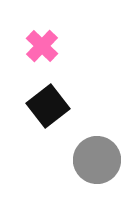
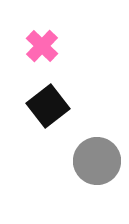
gray circle: moved 1 px down
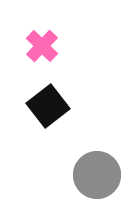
gray circle: moved 14 px down
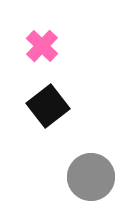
gray circle: moved 6 px left, 2 px down
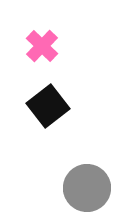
gray circle: moved 4 px left, 11 px down
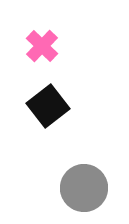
gray circle: moved 3 px left
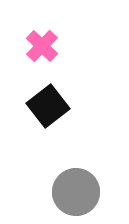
gray circle: moved 8 px left, 4 px down
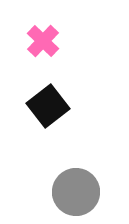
pink cross: moved 1 px right, 5 px up
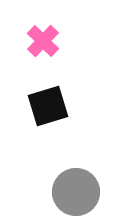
black square: rotated 21 degrees clockwise
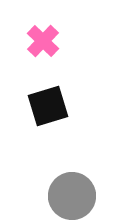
gray circle: moved 4 px left, 4 px down
